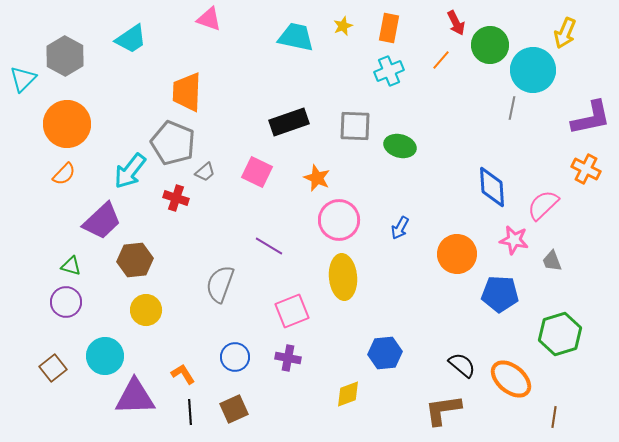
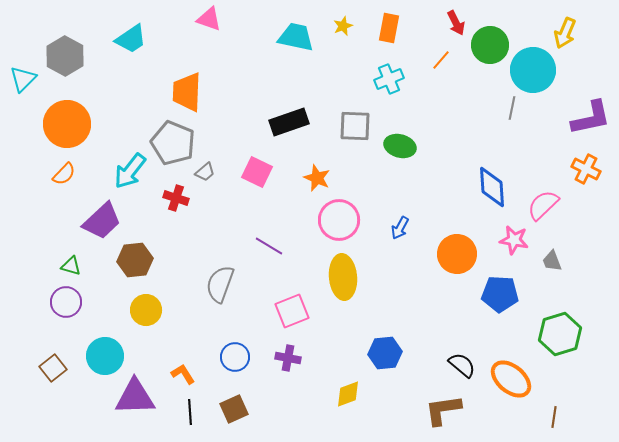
cyan cross at (389, 71): moved 8 px down
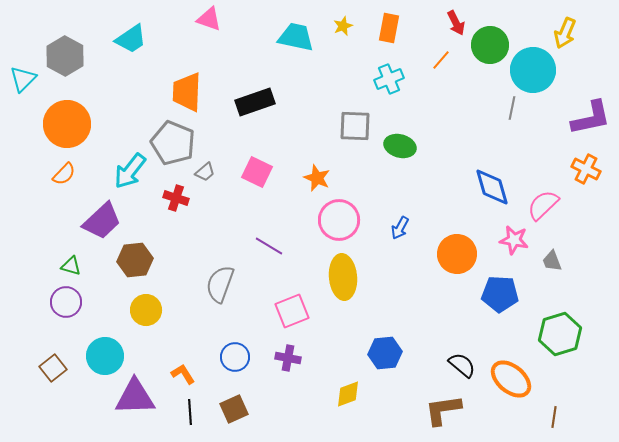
black rectangle at (289, 122): moved 34 px left, 20 px up
blue diamond at (492, 187): rotated 12 degrees counterclockwise
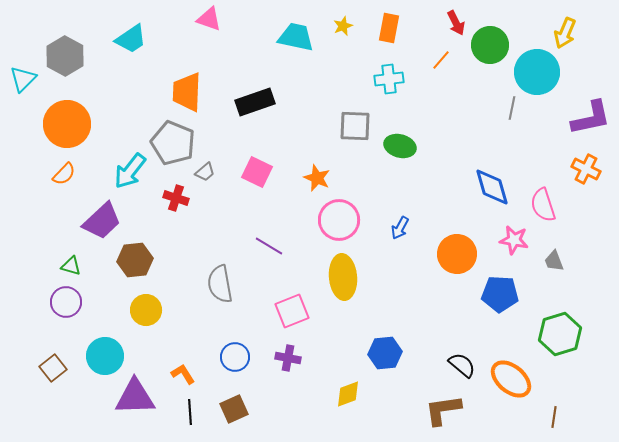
cyan circle at (533, 70): moved 4 px right, 2 px down
cyan cross at (389, 79): rotated 16 degrees clockwise
pink semicircle at (543, 205): rotated 64 degrees counterclockwise
gray trapezoid at (552, 261): moved 2 px right
gray semicircle at (220, 284): rotated 30 degrees counterclockwise
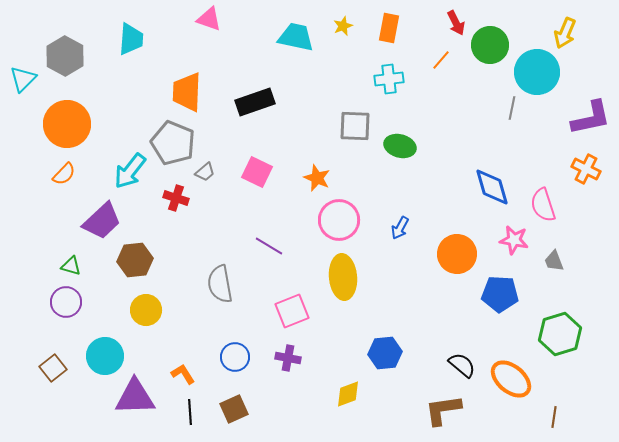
cyan trapezoid at (131, 39): rotated 52 degrees counterclockwise
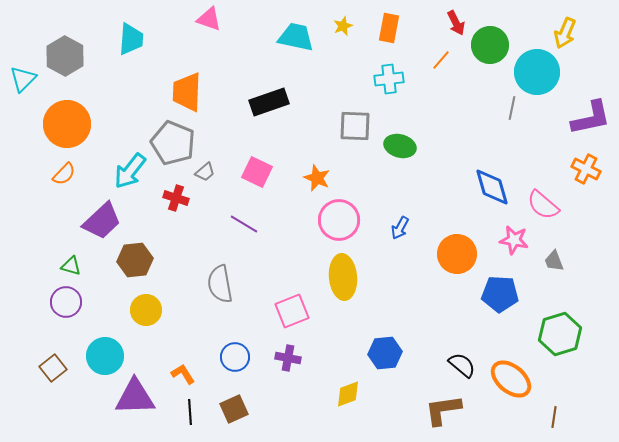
black rectangle at (255, 102): moved 14 px right
pink semicircle at (543, 205): rotated 32 degrees counterclockwise
purple line at (269, 246): moved 25 px left, 22 px up
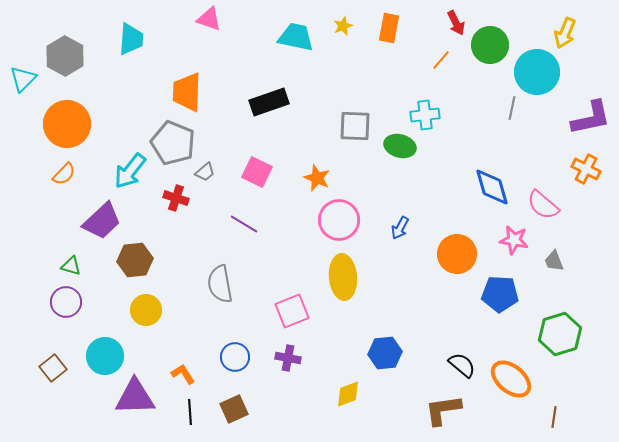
cyan cross at (389, 79): moved 36 px right, 36 px down
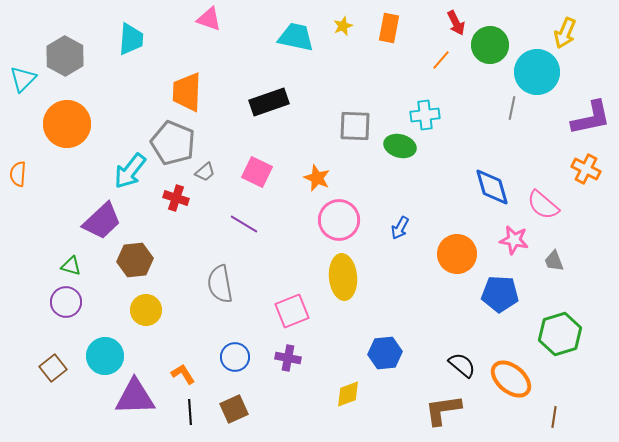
orange semicircle at (64, 174): moved 46 px left; rotated 140 degrees clockwise
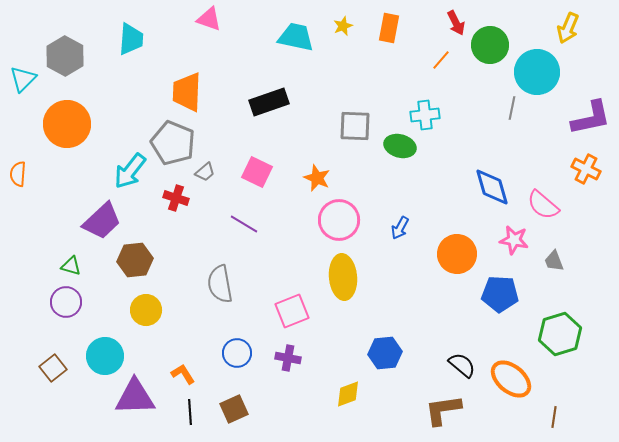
yellow arrow at (565, 33): moved 3 px right, 5 px up
blue circle at (235, 357): moved 2 px right, 4 px up
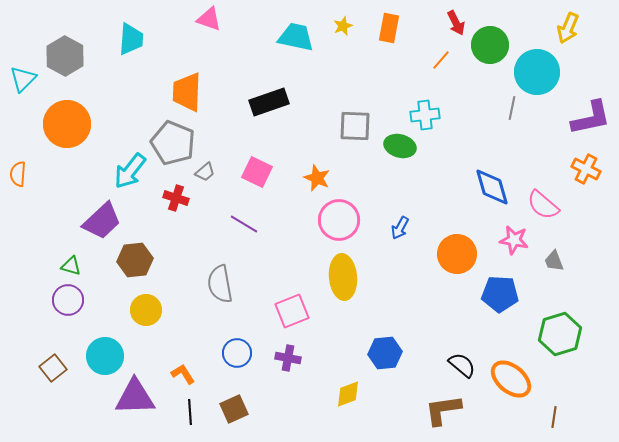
purple circle at (66, 302): moved 2 px right, 2 px up
